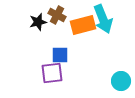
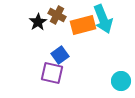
black star: rotated 18 degrees counterclockwise
blue square: rotated 36 degrees counterclockwise
purple square: rotated 20 degrees clockwise
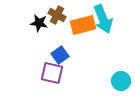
black star: moved 1 px right, 1 px down; rotated 30 degrees counterclockwise
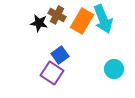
orange rectangle: moved 1 px left, 4 px up; rotated 45 degrees counterclockwise
purple square: rotated 20 degrees clockwise
cyan circle: moved 7 px left, 12 px up
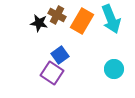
cyan arrow: moved 8 px right
